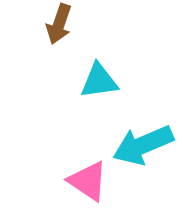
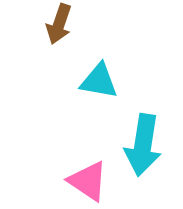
cyan triangle: rotated 18 degrees clockwise
cyan arrow: rotated 58 degrees counterclockwise
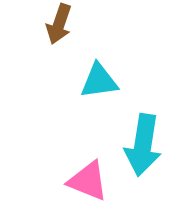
cyan triangle: rotated 18 degrees counterclockwise
pink triangle: rotated 12 degrees counterclockwise
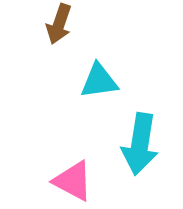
cyan arrow: moved 3 px left, 1 px up
pink triangle: moved 15 px left; rotated 6 degrees clockwise
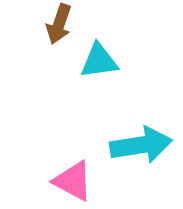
cyan triangle: moved 20 px up
cyan arrow: moved 1 px right, 1 px down; rotated 108 degrees counterclockwise
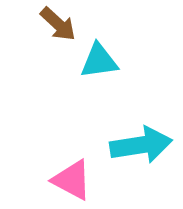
brown arrow: moved 1 px left; rotated 66 degrees counterclockwise
pink triangle: moved 1 px left, 1 px up
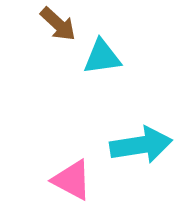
cyan triangle: moved 3 px right, 4 px up
